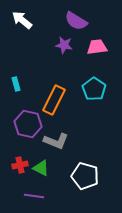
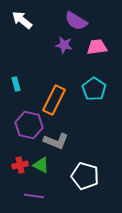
purple hexagon: moved 1 px right, 1 px down
green triangle: moved 3 px up
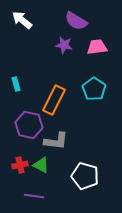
gray L-shape: rotated 15 degrees counterclockwise
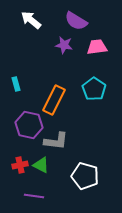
white arrow: moved 9 px right
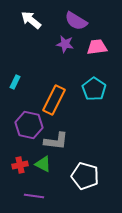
purple star: moved 1 px right, 1 px up
cyan rectangle: moved 1 px left, 2 px up; rotated 40 degrees clockwise
green triangle: moved 2 px right, 1 px up
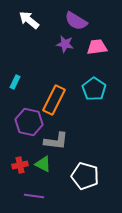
white arrow: moved 2 px left
purple hexagon: moved 3 px up
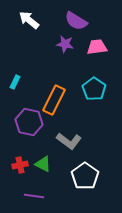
gray L-shape: moved 13 px right; rotated 30 degrees clockwise
white pentagon: rotated 20 degrees clockwise
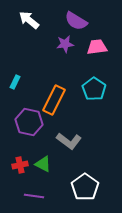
purple star: rotated 18 degrees counterclockwise
white pentagon: moved 11 px down
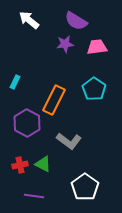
purple hexagon: moved 2 px left, 1 px down; rotated 16 degrees clockwise
